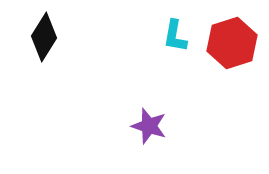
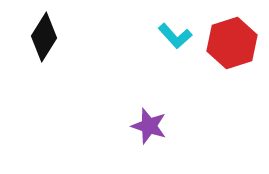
cyan L-shape: rotated 52 degrees counterclockwise
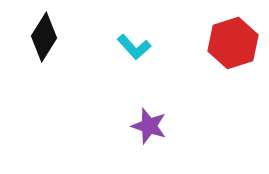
cyan L-shape: moved 41 px left, 11 px down
red hexagon: moved 1 px right
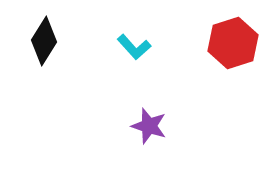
black diamond: moved 4 px down
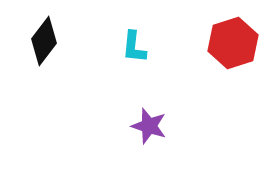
black diamond: rotated 6 degrees clockwise
cyan L-shape: rotated 48 degrees clockwise
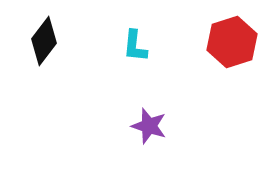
red hexagon: moved 1 px left, 1 px up
cyan L-shape: moved 1 px right, 1 px up
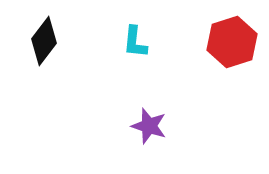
cyan L-shape: moved 4 px up
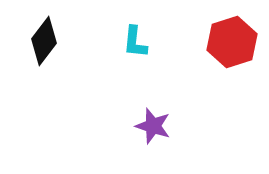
purple star: moved 4 px right
